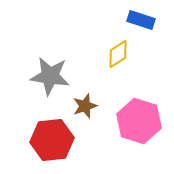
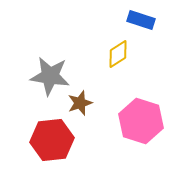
brown star: moved 5 px left, 3 px up
pink hexagon: moved 2 px right
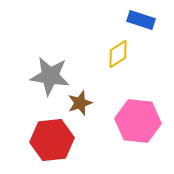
pink hexagon: moved 3 px left; rotated 12 degrees counterclockwise
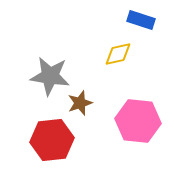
yellow diamond: rotated 20 degrees clockwise
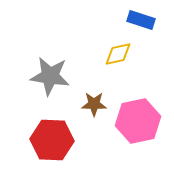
brown star: moved 14 px right, 1 px down; rotated 20 degrees clockwise
pink hexagon: rotated 18 degrees counterclockwise
red hexagon: rotated 9 degrees clockwise
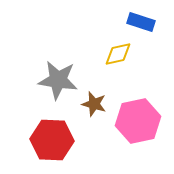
blue rectangle: moved 2 px down
gray star: moved 8 px right, 4 px down
brown star: rotated 15 degrees clockwise
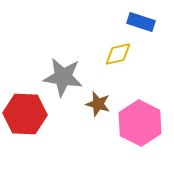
gray star: moved 5 px right, 3 px up
brown star: moved 4 px right
pink hexagon: moved 2 px right, 2 px down; rotated 21 degrees counterclockwise
red hexagon: moved 27 px left, 26 px up
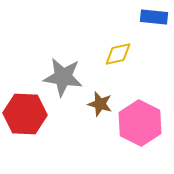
blue rectangle: moved 13 px right, 5 px up; rotated 12 degrees counterclockwise
brown star: moved 2 px right
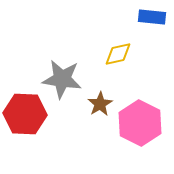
blue rectangle: moved 2 px left
gray star: moved 1 px left, 2 px down
brown star: rotated 25 degrees clockwise
